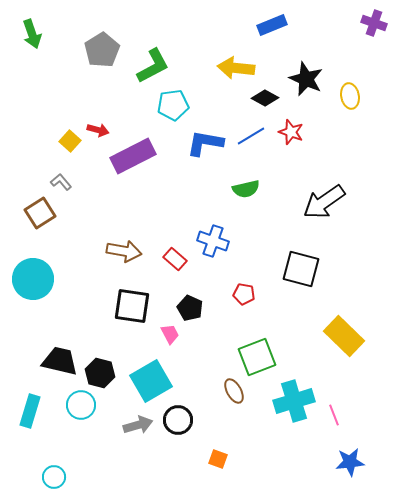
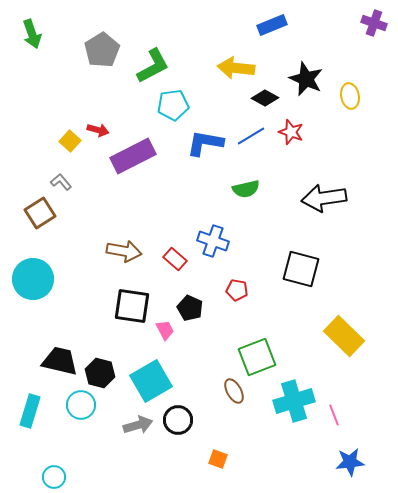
black arrow at (324, 202): moved 4 px up; rotated 27 degrees clockwise
red pentagon at (244, 294): moved 7 px left, 4 px up
pink trapezoid at (170, 334): moved 5 px left, 4 px up
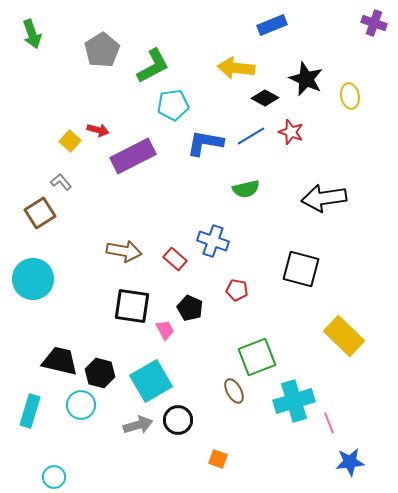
pink line at (334, 415): moved 5 px left, 8 px down
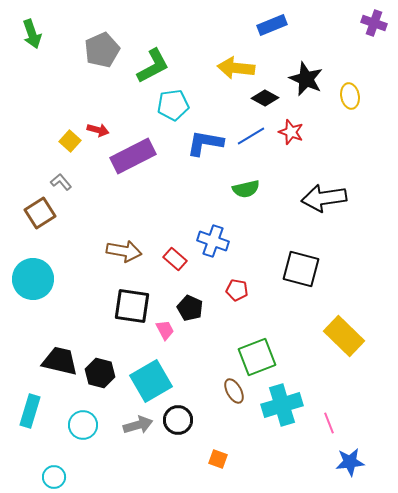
gray pentagon at (102, 50): rotated 8 degrees clockwise
cyan cross at (294, 401): moved 12 px left, 4 px down
cyan circle at (81, 405): moved 2 px right, 20 px down
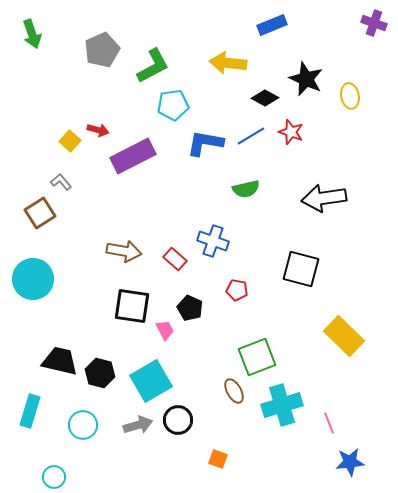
yellow arrow at (236, 68): moved 8 px left, 5 px up
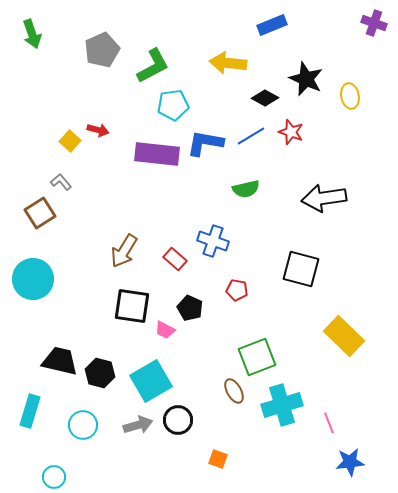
purple rectangle at (133, 156): moved 24 px right, 2 px up; rotated 33 degrees clockwise
brown arrow at (124, 251): rotated 112 degrees clockwise
pink trapezoid at (165, 330): rotated 145 degrees clockwise
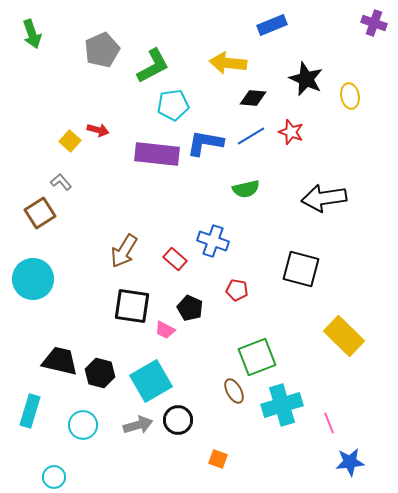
black diamond at (265, 98): moved 12 px left; rotated 24 degrees counterclockwise
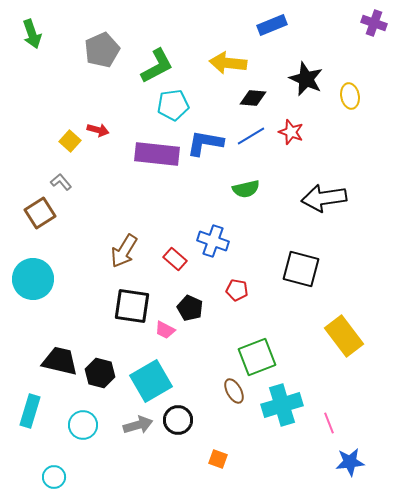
green L-shape at (153, 66): moved 4 px right
yellow rectangle at (344, 336): rotated 9 degrees clockwise
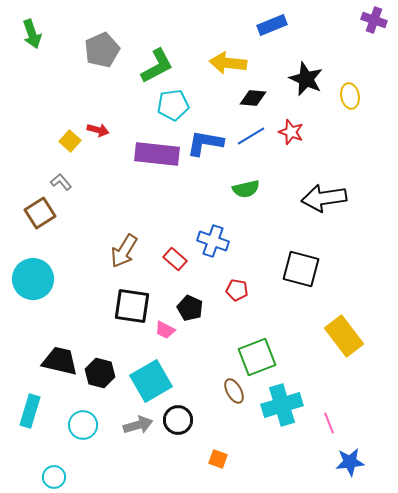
purple cross at (374, 23): moved 3 px up
